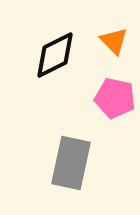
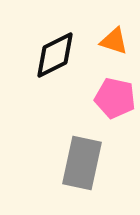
orange triangle: rotated 28 degrees counterclockwise
gray rectangle: moved 11 px right
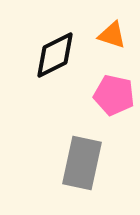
orange triangle: moved 2 px left, 6 px up
pink pentagon: moved 1 px left, 3 px up
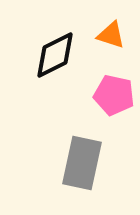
orange triangle: moved 1 px left
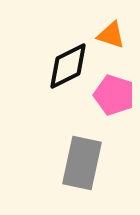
black diamond: moved 13 px right, 11 px down
pink pentagon: rotated 6 degrees clockwise
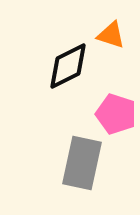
pink pentagon: moved 2 px right, 19 px down
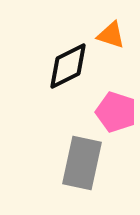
pink pentagon: moved 2 px up
